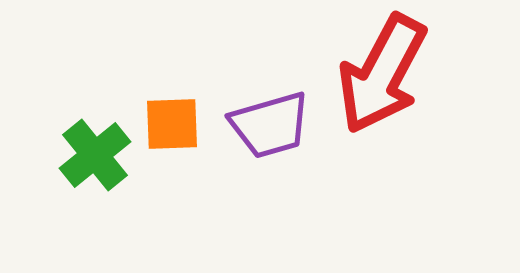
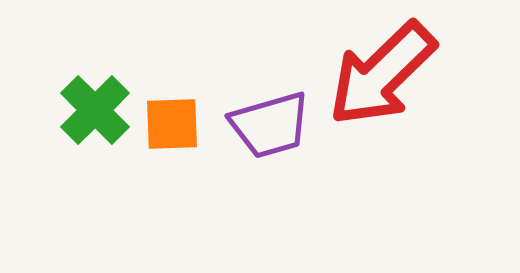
red arrow: rotated 18 degrees clockwise
green cross: moved 45 px up; rotated 6 degrees counterclockwise
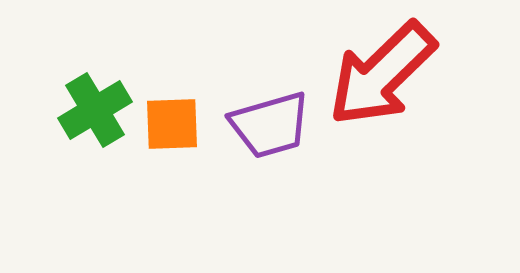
green cross: rotated 14 degrees clockwise
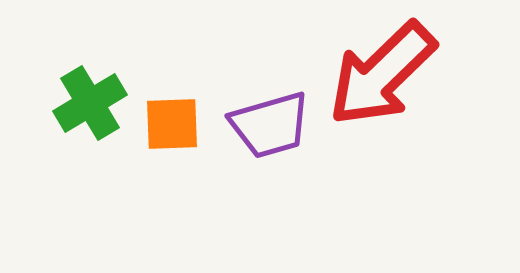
green cross: moved 5 px left, 7 px up
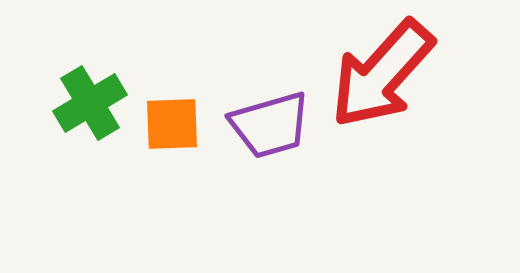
red arrow: rotated 4 degrees counterclockwise
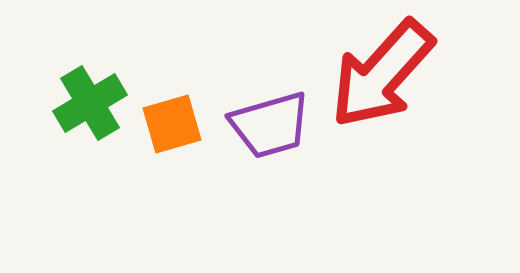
orange square: rotated 14 degrees counterclockwise
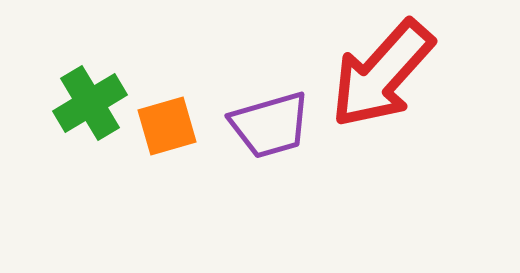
orange square: moved 5 px left, 2 px down
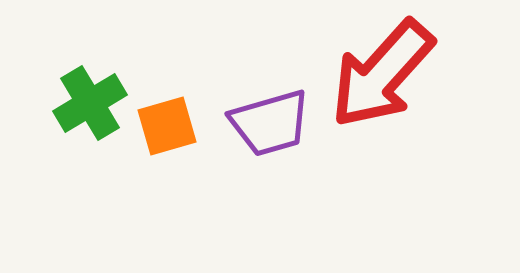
purple trapezoid: moved 2 px up
